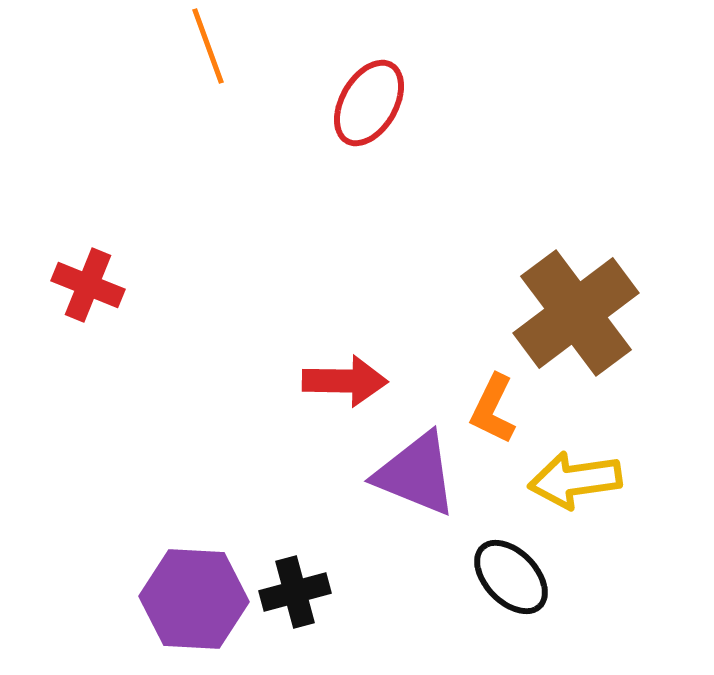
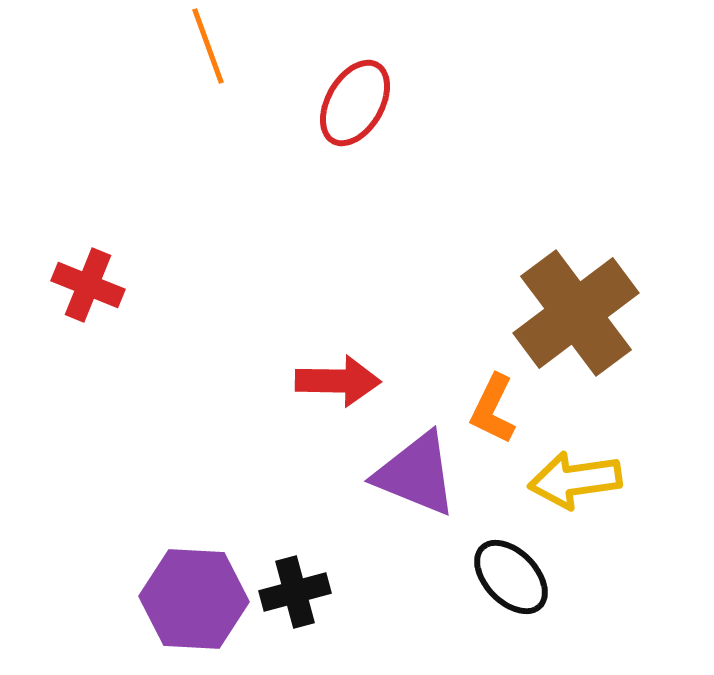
red ellipse: moved 14 px left
red arrow: moved 7 px left
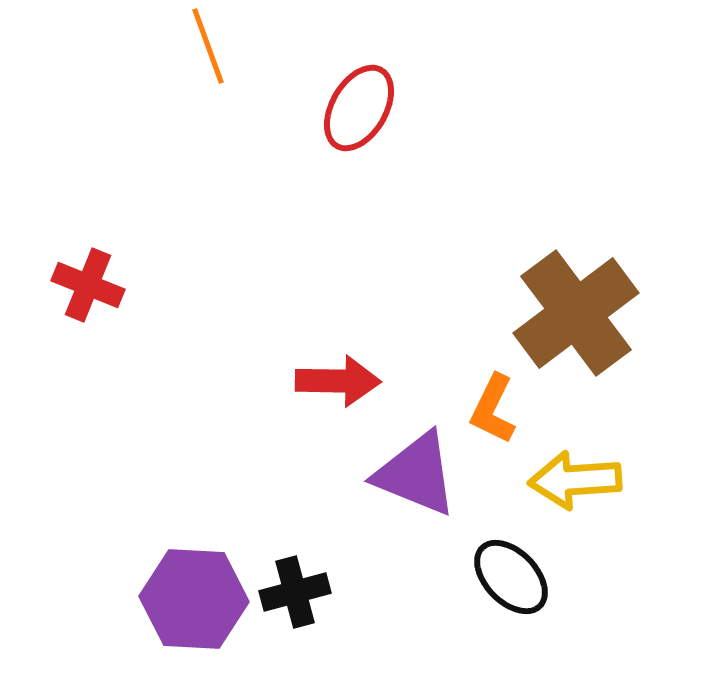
red ellipse: moved 4 px right, 5 px down
yellow arrow: rotated 4 degrees clockwise
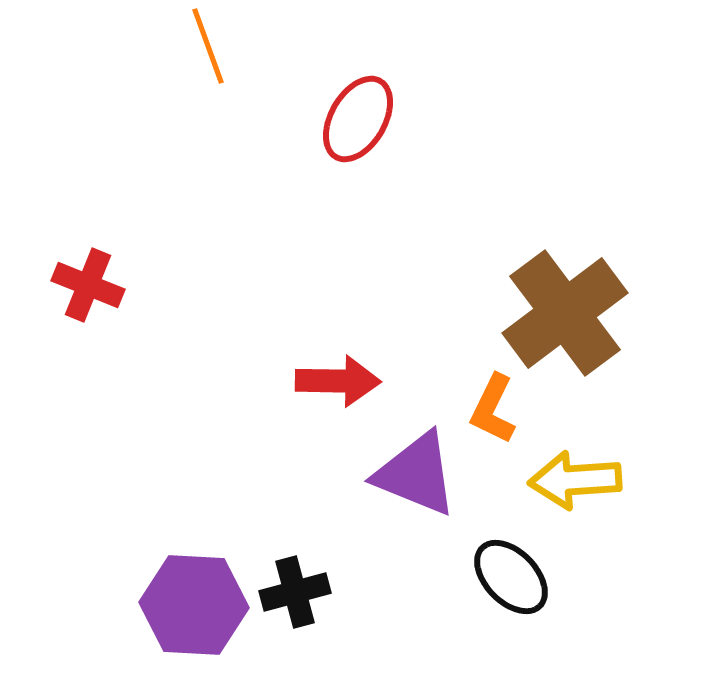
red ellipse: moved 1 px left, 11 px down
brown cross: moved 11 px left
purple hexagon: moved 6 px down
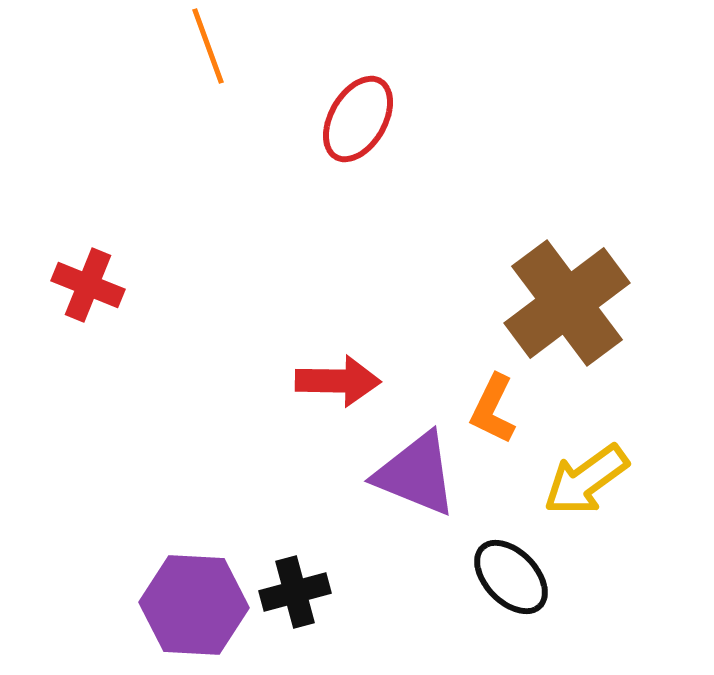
brown cross: moved 2 px right, 10 px up
yellow arrow: moved 11 px right; rotated 32 degrees counterclockwise
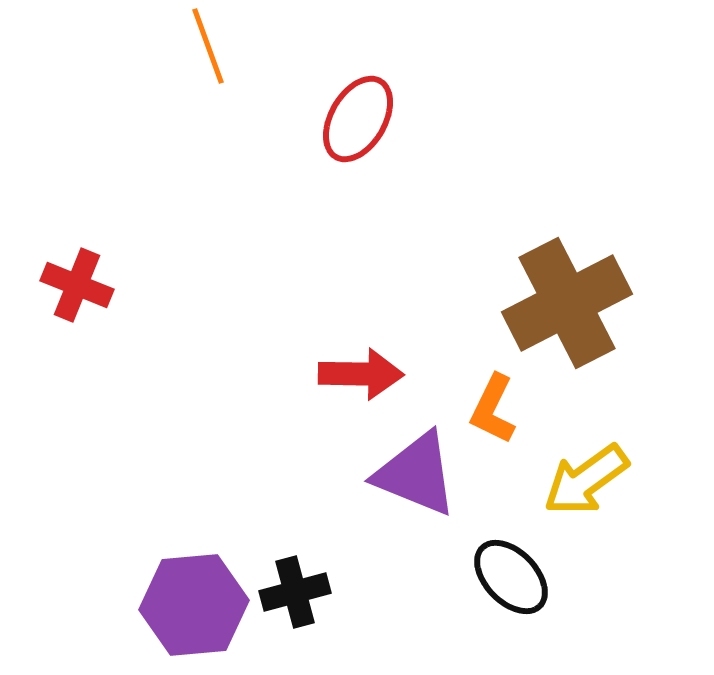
red cross: moved 11 px left
brown cross: rotated 10 degrees clockwise
red arrow: moved 23 px right, 7 px up
purple hexagon: rotated 8 degrees counterclockwise
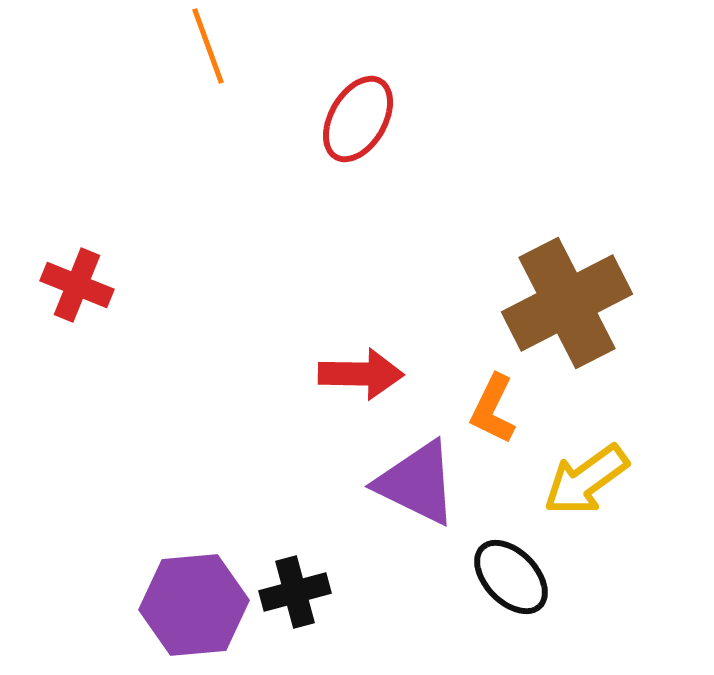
purple triangle: moved 1 px right, 9 px down; rotated 4 degrees clockwise
